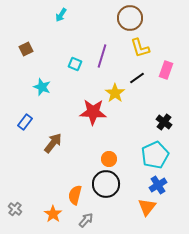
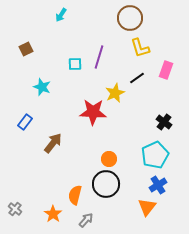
purple line: moved 3 px left, 1 px down
cyan square: rotated 24 degrees counterclockwise
yellow star: rotated 12 degrees clockwise
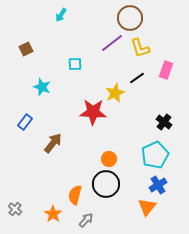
purple line: moved 13 px right, 14 px up; rotated 35 degrees clockwise
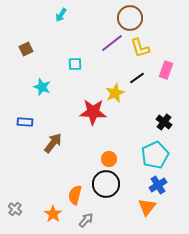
blue rectangle: rotated 56 degrees clockwise
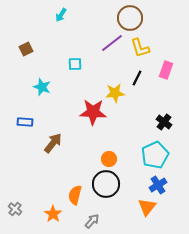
black line: rotated 28 degrees counterclockwise
yellow star: rotated 18 degrees clockwise
gray arrow: moved 6 px right, 1 px down
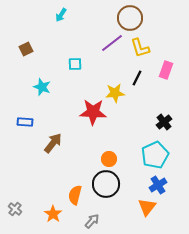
black cross: rotated 14 degrees clockwise
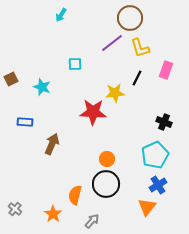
brown square: moved 15 px left, 30 px down
black cross: rotated 28 degrees counterclockwise
brown arrow: moved 1 px left, 1 px down; rotated 15 degrees counterclockwise
orange circle: moved 2 px left
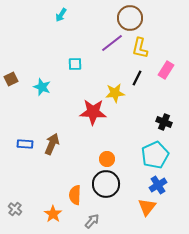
yellow L-shape: rotated 30 degrees clockwise
pink rectangle: rotated 12 degrees clockwise
blue rectangle: moved 22 px down
orange semicircle: rotated 12 degrees counterclockwise
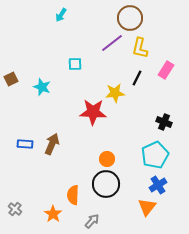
orange semicircle: moved 2 px left
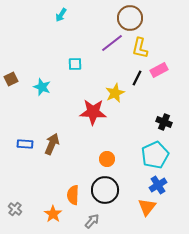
pink rectangle: moved 7 px left; rotated 30 degrees clockwise
yellow star: rotated 18 degrees counterclockwise
black circle: moved 1 px left, 6 px down
